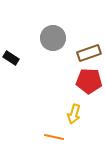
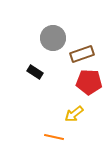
brown rectangle: moved 7 px left, 1 px down
black rectangle: moved 24 px right, 14 px down
red pentagon: moved 1 px down
yellow arrow: rotated 36 degrees clockwise
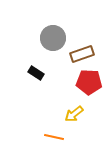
black rectangle: moved 1 px right, 1 px down
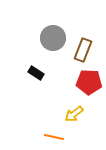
brown rectangle: moved 1 px right, 4 px up; rotated 50 degrees counterclockwise
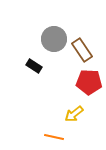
gray circle: moved 1 px right, 1 px down
brown rectangle: moved 1 px left; rotated 55 degrees counterclockwise
black rectangle: moved 2 px left, 7 px up
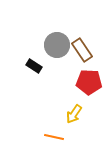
gray circle: moved 3 px right, 6 px down
yellow arrow: rotated 18 degrees counterclockwise
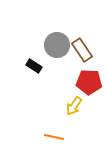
yellow arrow: moved 8 px up
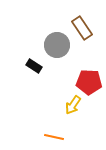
brown rectangle: moved 22 px up
yellow arrow: moved 1 px left, 1 px up
